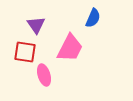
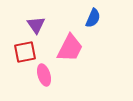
red square: rotated 20 degrees counterclockwise
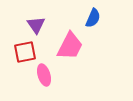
pink trapezoid: moved 2 px up
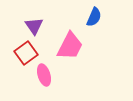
blue semicircle: moved 1 px right, 1 px up
purple triangle: moved 2 px left, 1 px down
red square: moved 1 px right, 1 px down; rotated 25 degrees counterclockwise
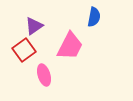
blue semicircle: rotated 12 degrees counterclockwise
purple triangle: rotated 30 degrees clockwise
red square: moved 2 px left, 3 px up
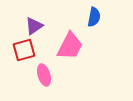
red square: rotated 20 degrees clockwise
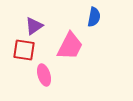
red square: rotated 25 degrees clockwise
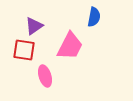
pink ellipse: moved 1 px right, 1 px down
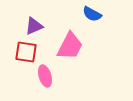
blue semicircle: moved 2 px left, 3 px up; rotated 108 degrees clockwise
purple triangle: rotated 12 degrees clockwise
red square: moved 2 px right, 2 px down
